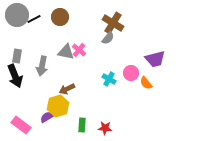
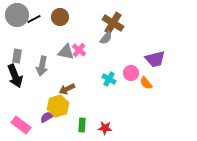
gray semicircle: moved 2 px left
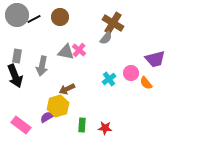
cyan cross: rotated 24 degrees clockwise
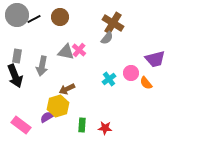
gray semicircle: moved 1 px right
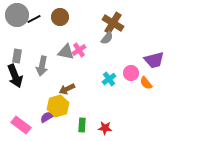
pink cross: rotated 16 degrees clockwise
purple trapezoid: moved 1 px left, 1 px down
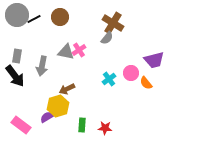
black arrow: rotated 15 degrees counterclockwise
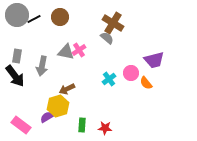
gray semicircle: rotated 88 degrees counterclockwise
